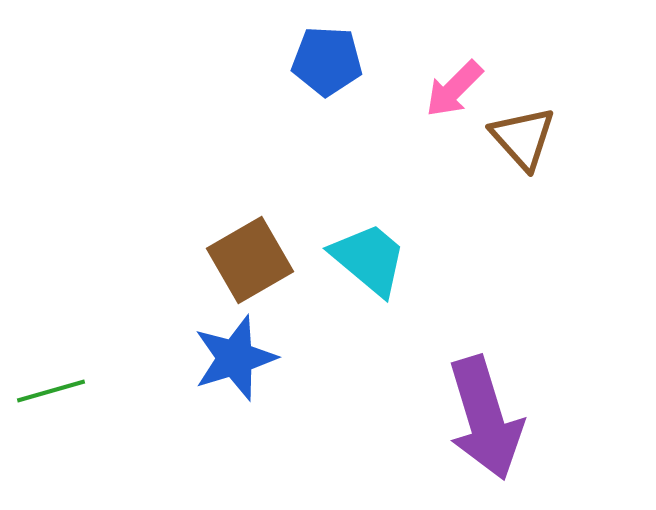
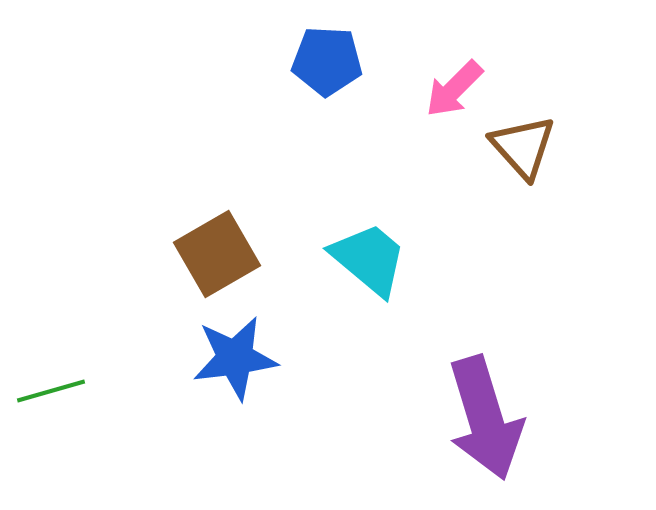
brown triangle: moved 9 px down
brown square: moved 33 px left, 6 px up
blue star: rotated 10 degrees clockwise
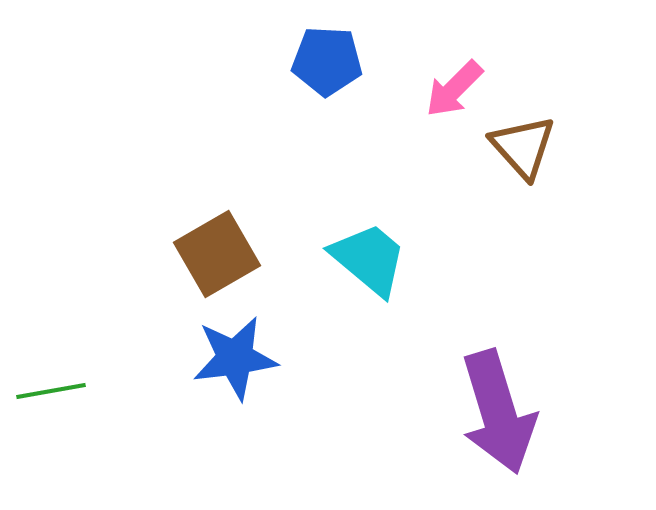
green line: rotated 6 degrees clockwise
purple arrow: moved 13 px right, 6 px up
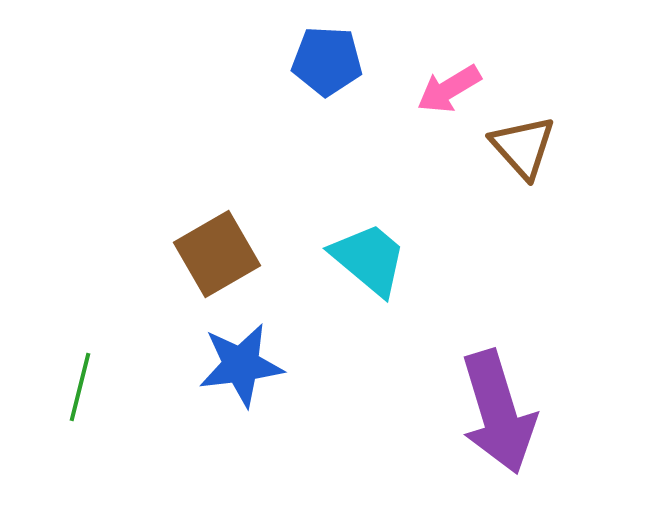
pink arrow: moved 5 px left; rotated 14 degrees clockwise
blue star: moved 6 px right, 7 px down
green line: moved 29 px right, 4 px up; rotated 66 degrees counterclockwise
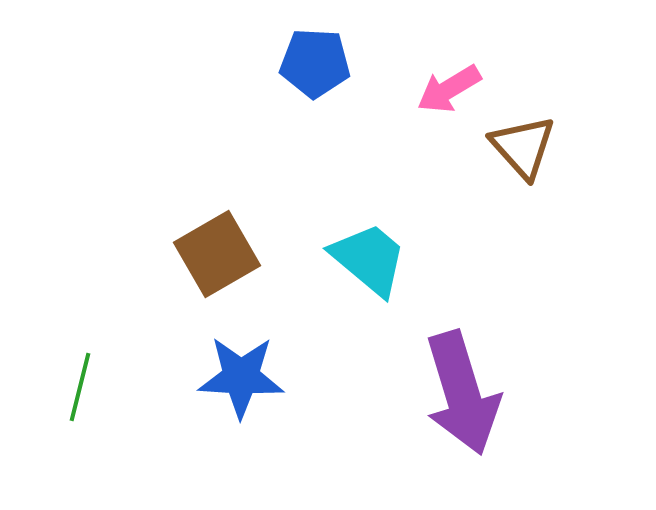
blue pentagon: moved 12 px left, 2 px down
blue star: moved 12 px down; rotated 10 degrees clockwise
purple arrow: moved 36 px left, 19 px up
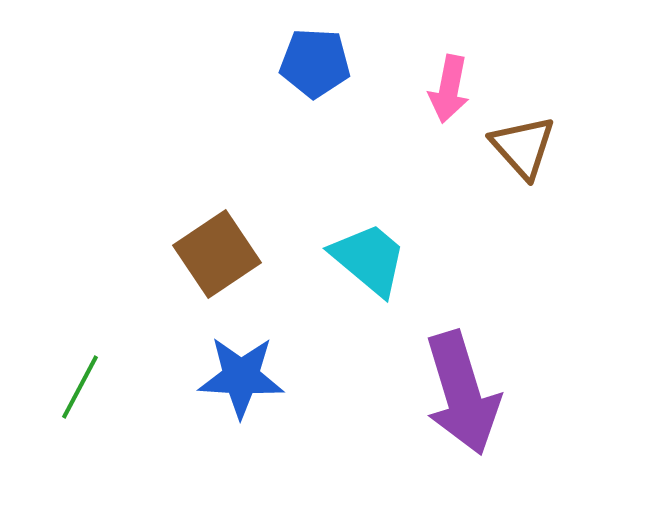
pink arrow: rotated 48 degrees counterclockwise
brown square: rotated 4 degrees counterclockwise
green line: rotated 14 degrees clockwise
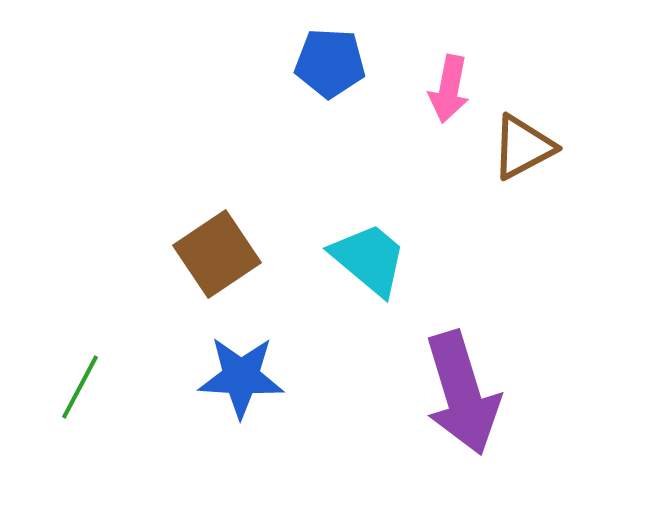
blue pentagon: moved 15 px right
brown triangle: rotated 44 degrees clockwise
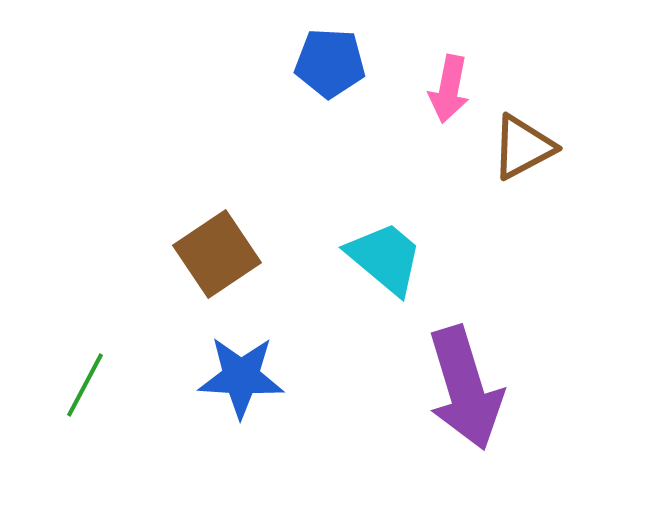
cyan trapezoid: moved 16 px right, 1 px up
green line: moved 5 px right, 2 px up
purple arrow: moved 3 px right, 5 px up
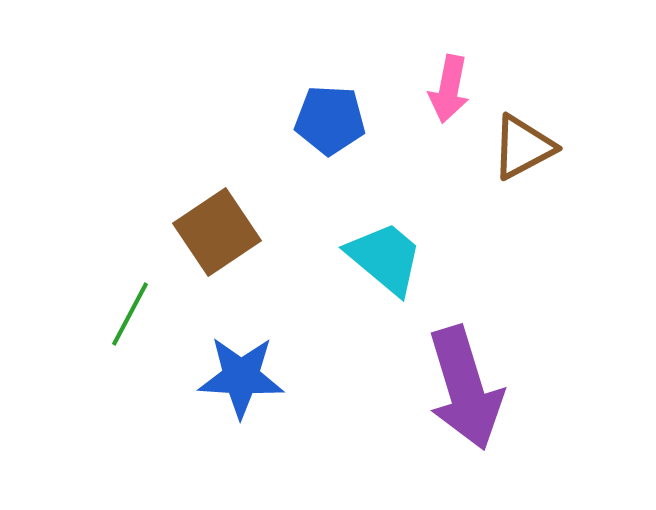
blue pentagon: moved 57 px down
brown square: moved 22 px up
green line: moved 45 px right, 71 px up
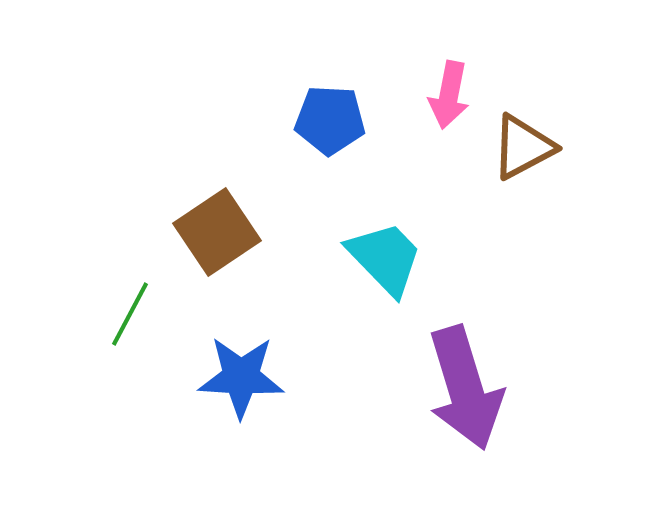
pink arrow: moved 6 px down
cyan trapezoid: rotated 6 degrees clockwise
